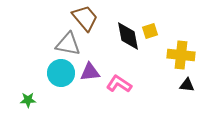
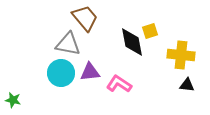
black diamond: moved 4 px right, 6 px down
green star: moved 15 px left; rotated 14 degrees clockwise
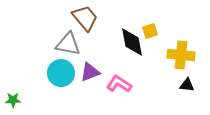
purple triangle: rotated 15 degrees counterclockwise
green star: rotated 14 degrees counterclockwise
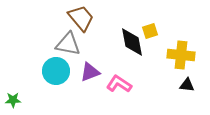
brown trapezoid: moved 4 px left
cyan circle: moved 5 px left, 2 px up
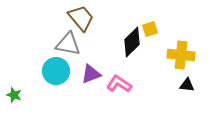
yellow square: moved 2 px up
black diamond: rotated 56 degrees clockwise
purple triangle: moved 1 px right, 2 px down
green star: moved 1 px right, 5 px up; rotated 21 degrees clockwise
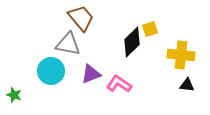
cyan circle: moved 5 px left
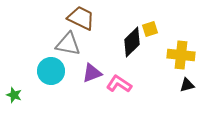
brown trapezoid: rotated 24 degrees counterclockwise
purple triangle: moved 1 px right, 1 px up
black triangle: rotated 21 degrees counterclockwise
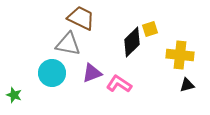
yellow cross: moved 1 px left
cyan circle: moved 1 px right, 2 px down
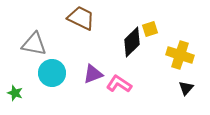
gray triangle: moved 34 px left
yellow cross: rotated 12 degrees clockwise
purple triangle: moved 1 px right, 1 px down
black triangle: moved 1 px left, 3 px down; rotated 35 degrees counterclockwise
green star: moved 1 px right, 2 px up
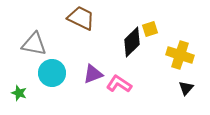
green star: moved 4 px right
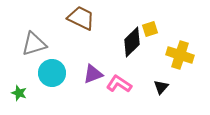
gray triangle: rotated 28 degrees counterclockwise
black triangle: moved 25 px left, 1 px up
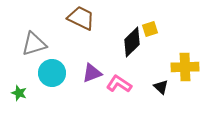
yellow cross: moved 5 px right, 12 px down; rotated 20 degrees counterclockwise
purple triangle: moved 1 px left, 1 px up
black triangle: rotated 28 degrees counterclockwise
